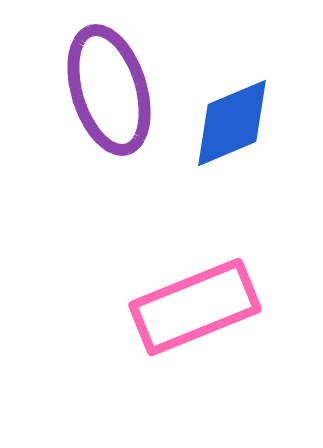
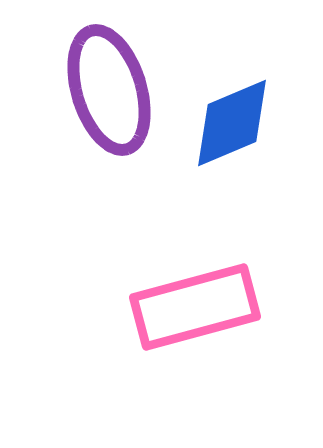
pink rectangle: rotated 7 degrees clockwise
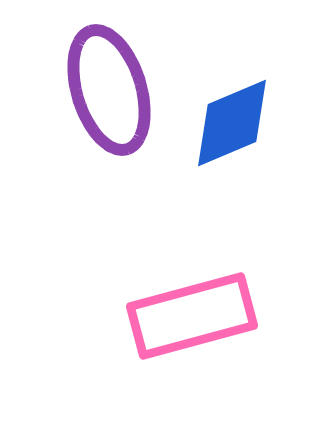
pink rectangle: moved 3 px left, 9 px down
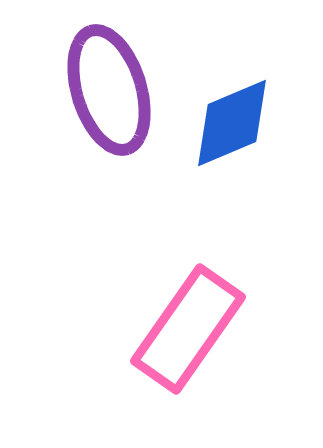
pink rectangle: moved 4 px left, 13 px down; rotated 40 degrees counterclockwise
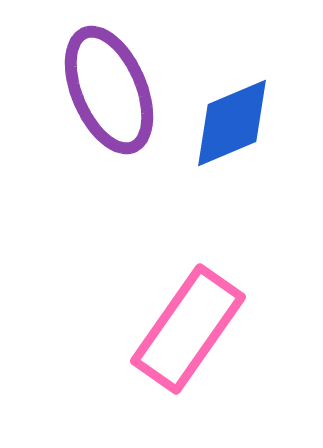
purple ellipse: rotated 6 degrees counterclockwise
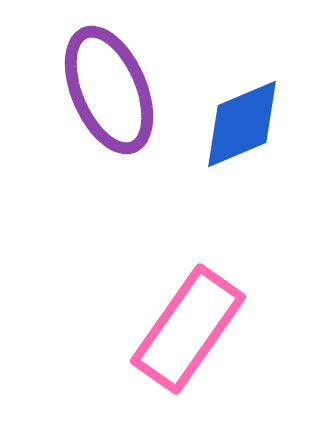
blue diamond: moved 10 px right, 1 px down
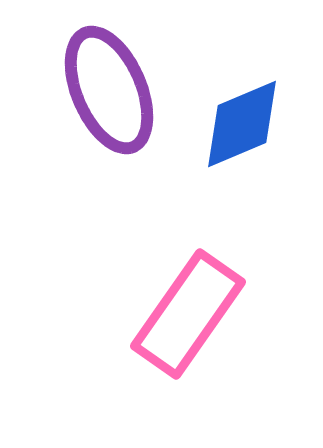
pink rectangle: moved 15 px up
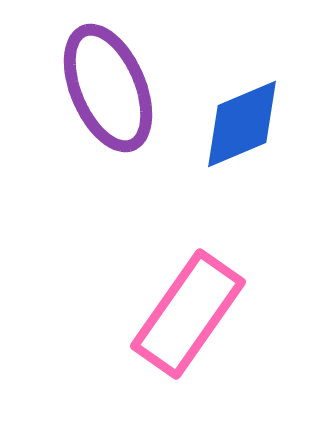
purple ellipse: moved 1 px left, 2 px up
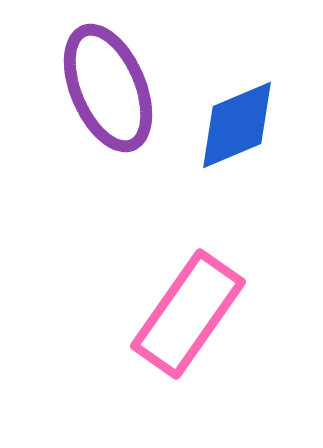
blue diamond: moved 5 px left, 1 px down
